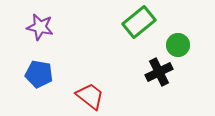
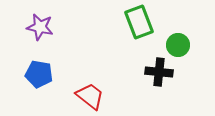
green rectangle: rotated 72 degrees counterclockwise
black cross: rotated 32 degrees clockwise
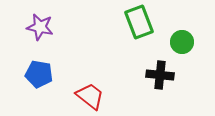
green circle: moved 4 px right, 3 px up
black cross: moved 1 px right, 3 px down
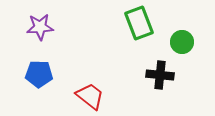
green rectangle: moved 1 px down
purple star: rotated 16 degrees counterclockwise
blue pentagon: rotated 8 degrees counterclockwise
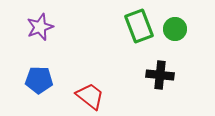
green rectangle: moved 3 px down
purple star: rotated 16 degrees counterclockwise
green circle: moved 7 px left, 13 px up
blue pentagon: moved 6 px down
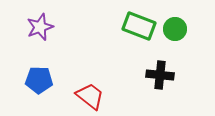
green rectangle: rotated 48 degrees counterclockwise
